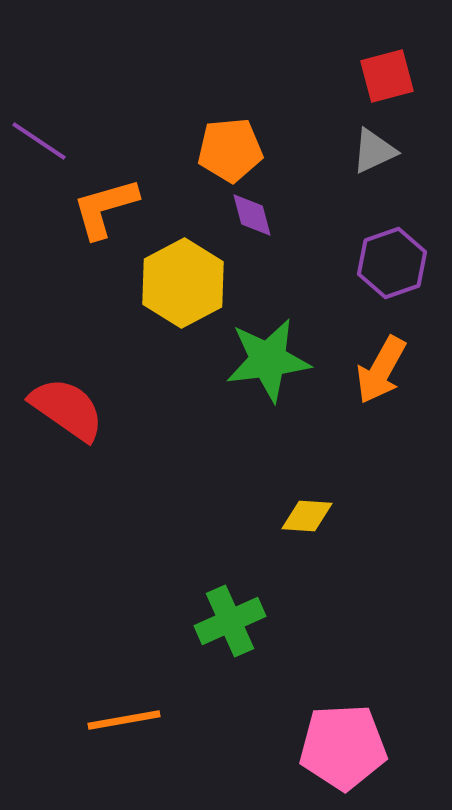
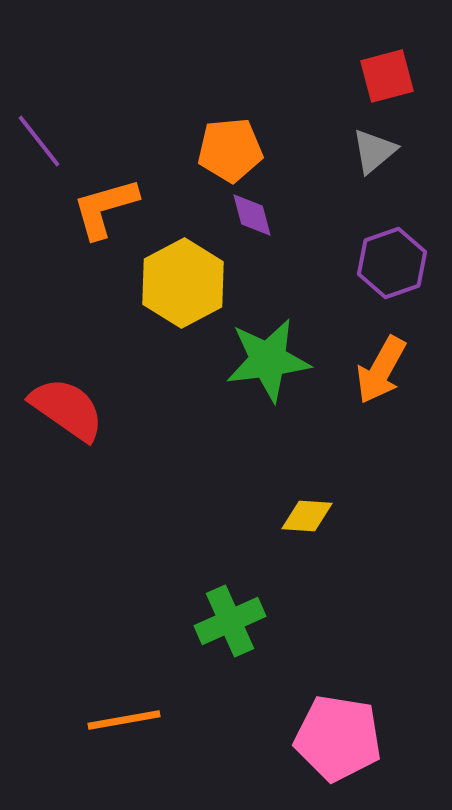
purple line: rotated 18 degrees clockwise
gray triangle: rotated 15 degrees counterclockwise
pink pentagon: moved 5 px left, 9 px up; rotated 12 degrees clockwise
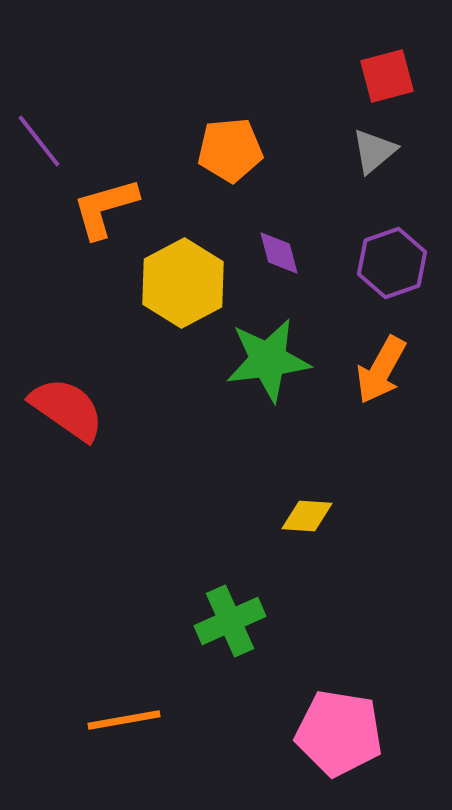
purple diamond: moved 27 px right, 38 px down
pink pentagon: moved 1 px right, 5 px up
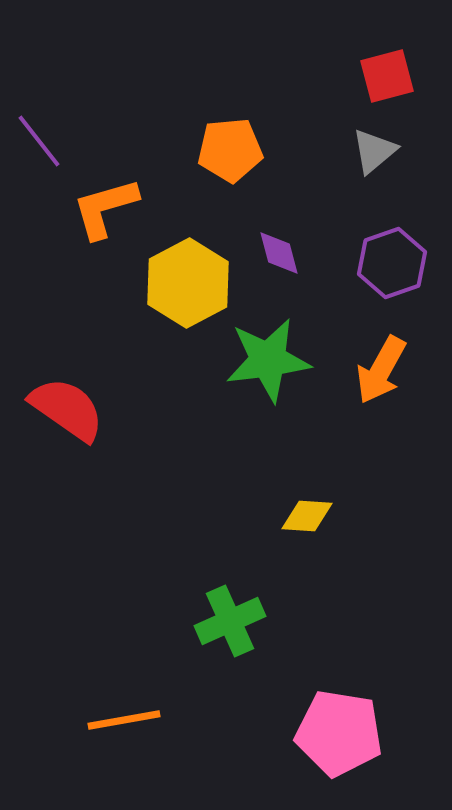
yellow hexagon: moved 5 px right
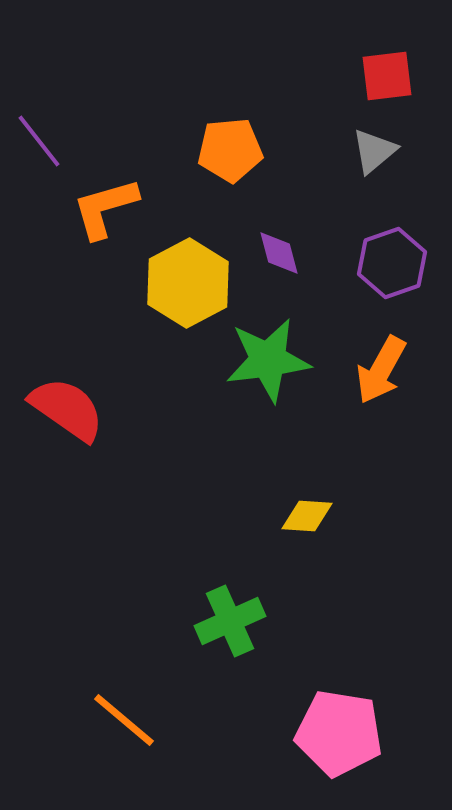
red square: rotated 8 degrees clockwise
orange line: rotated 50 degrees clockwise
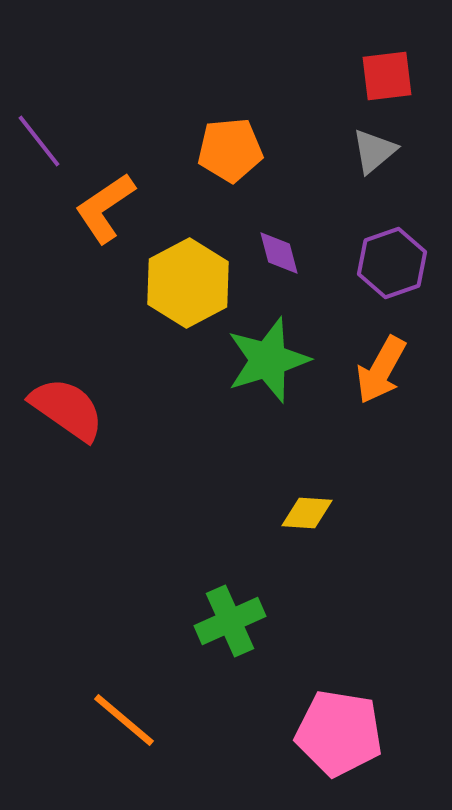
orange L-shape: rotated 18 degrees counterclockwise
green star: rotated 10 degrees counterclockwise
yellow diamond: moved 3 px up
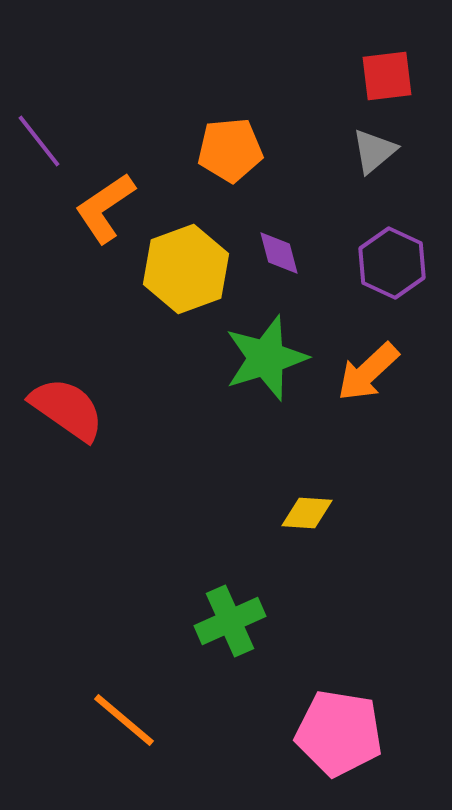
purple hexagon: rotated 16 degrees counterclockwise
yellow hexagon: moved 2 px left, 14 px up; rotated 8 degrees clockwise
green star: moved 2 px left, 2 px up
orange arrow: moved 13 px left, 2 px down; rotated 18 degrees clockwise
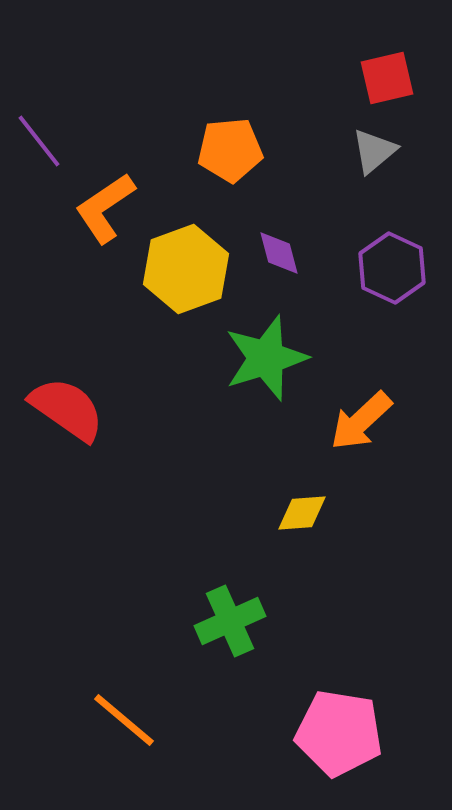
red square: moved 2 px down; rotated 6 degrees counterclockwise
purple hexagon: moved 5 px down
orange arrow: moved 7 px left, 49 px down
yellow diamond: moved 5 px left; rotated 8 degrees counterclockwise
